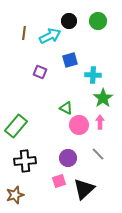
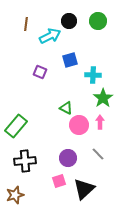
brown line: moved 2 px right, 9 px up
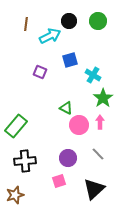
cyan cross: rotated 28 degrees clockwise
black triangle: moved 10 px right
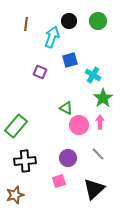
cyan arrow: moved 2 px right, 1 px down; rotated 45 degrees counterclockwise
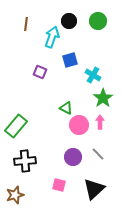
purple circle: moved 5 px right, 1 px up
pink square: moved 4 px down; rotated 32 degrees clockwise
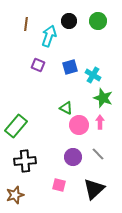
cyan arrow: moved 3 px left, 1 px up
blue square: moved 7 px down
purple square: moved 2 px left, 7 px up
green star: rotated 18 degrees counterclockwise
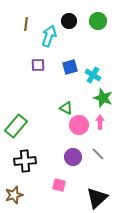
purple square: rotated 24 degrees counterclockwise
black triangle: moved 3 px right, 9 px down
brown star: moved 1 px left
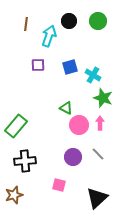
pink arrow: moved 1 px down
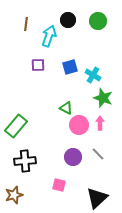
black circle: moved 1 px left, 1 px up
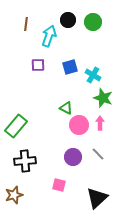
green circle: moved 5 px left, 1 px down
